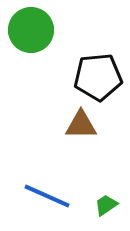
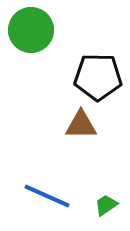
black pentagon: rotated 6 degrees clockwise
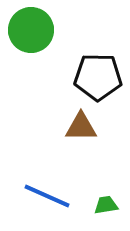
brown triangle: moved 2 px down
green trapezoid: rotated 25 degrees clockwise
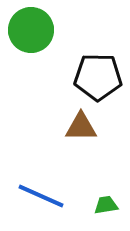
blue line: moved 6 px left
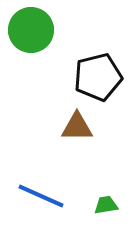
black pentagon: rotated 15 degrees counterclockwise
brown triangle: moved 4 px left
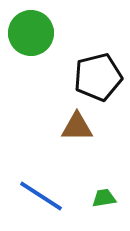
green circle: moved 3 px down
blue line: rotated 9 degrees clockwise
green trapezoid: moved 2 px left, 7 px up
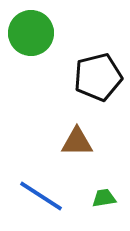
brown triangle: moved 15 px down
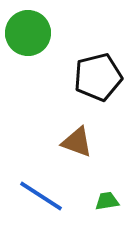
green circle: moved 3 px left
brown triangle: rotated 20 degrees clockwise
green trapezoid: moved 3 px right, 3 px down
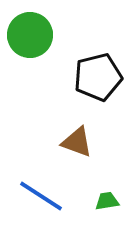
green circle: moved 2 px right, 2 px down
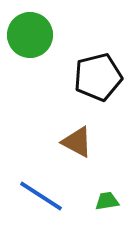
brown triangle: rotated 8 degrees clockwise
